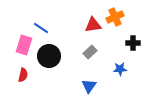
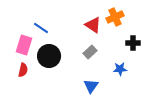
red triangle: rotated 42 degrees clockwise
red semicircle: moved 5 px up
blue triangle: moved 2 px right
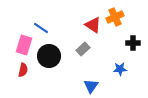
gray rectangle: moved 7 px left, 3 px up
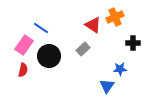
pink rectangle: rotated 18 degrees clockwise
blue triangle: moved 16 px right
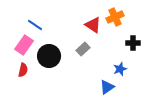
blue line: moved 6 px left, 3 px up
blue star: rotated 16 degrees counterclockwise
blue triangle: moved 1 px down; rotated 21 degrees clockwise
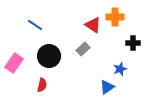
orange cross: rotated 24 degrees clockwise
pink rectangle: moved 10 px left, 18 px down
red semicircle: moved 19 px right, 15 px down
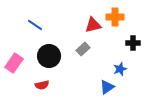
red triangle: rotated 48 degrees counterclockwise
red semicircle: rotated 64 degrees clockwise
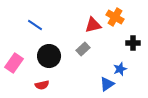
orange cross: rotated 30 degrees clockwise
blue triangle: moved 3 px up
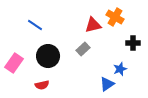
black circle: moved 1 px left
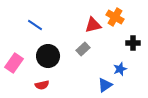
blue triangle: moved 2 px left, 1 px down
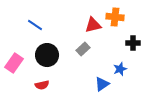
orange cross: rotated 24 degrees counterclockwise
black circle: moved 1 px left, 1 px up
blue triangle: moved 3 px left, 1 px up
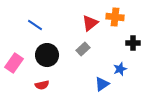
red triangle: moved 3 px left, 2 px up; rotated 24 degrees counterclockwise
